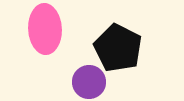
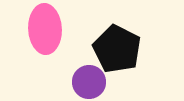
black pentagon: moved 1 px left, 1 px down
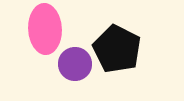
purple circle: moved 14 px left, 18 px up
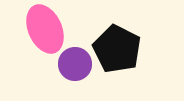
pink ellipse: rotated 21 degrees counterclockwise
